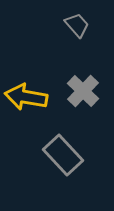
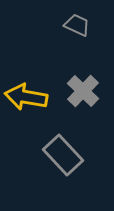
gray trapezoid: rotated 24 degrees counterclockwise
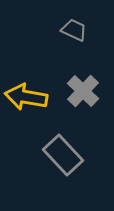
gray trapezoid: moved 3 px left, 5 px down
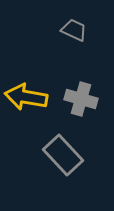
gray cross: moved 2 px left, 8 px down; rotated 28 degrees counterclockwise
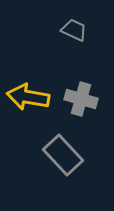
yellow arrow: moved 2 px right
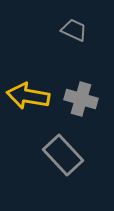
yellow arrow: moved 1 px up
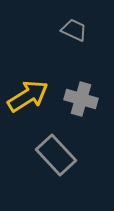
yellow arrow: rotated 138 degrees clockwise
gray rectangle: moved 7 px left
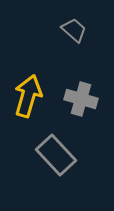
gray trapezoid: rotated 16 degrees clockwise
yellow arrow: rotated 42 degrees counterclockwise
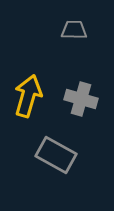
gray trapezoid: rotated 40 degrees counterclockwise
gray rectangle: rotated 18 degrees counterclockwise
